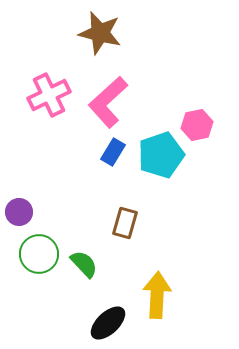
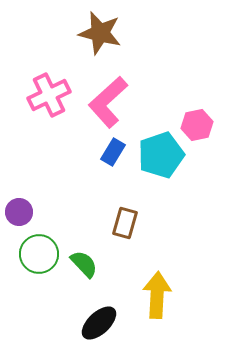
black ellipse: moved 9 px left
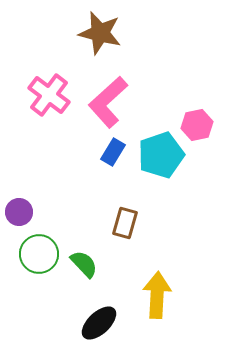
pink cross: rotated 27 degrees counterclockwise
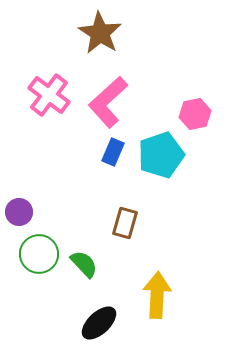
brown star: rotated 18 degrees clockwise
pink hexagon: moved 2 px left, 11 px up
blue rectangle: rotated 8 degrees counterclockwise
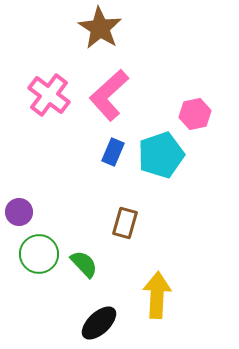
brown star: moved 5 px up
pink L-shape: moved 1 px right, 7 px up
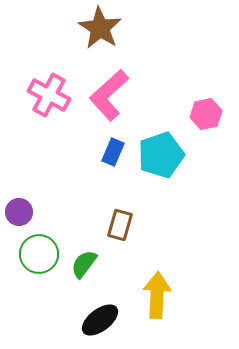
pink cross: rotated 9 degrees counterclockwise
pink hexagon: moved 11 px right
brown rectangle: moved 5 px left, 2 px down
green semicircle: rotated 100 degrees counterclockwise
black ellipse: moved 1 px right, 3 px up; rotated 6 degrees clockwise
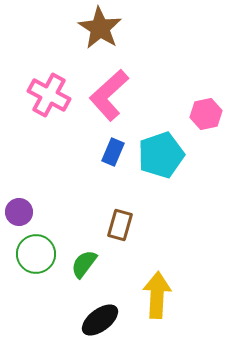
green circle: moved 3 px left
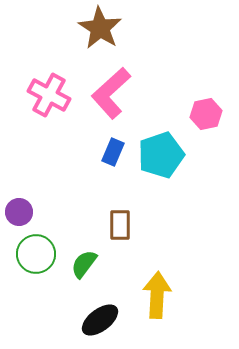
pink L-shape: moved 2 px right, 2 px up
brown rectangle: rotated 16 degrees counterclockwise
